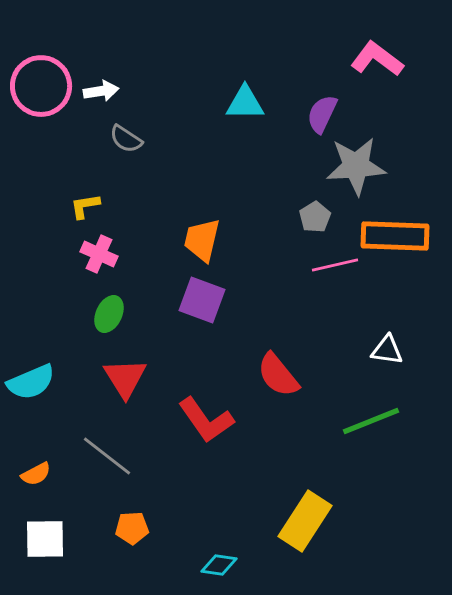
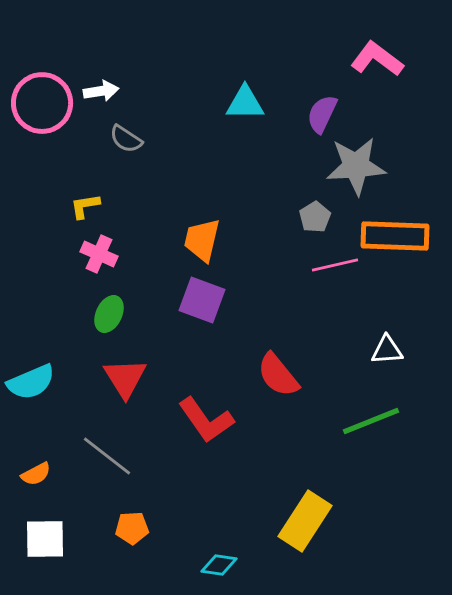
pink circle: moved 1 px right, 17 px down
white triangle: rotated 12 degrees counterclockwise
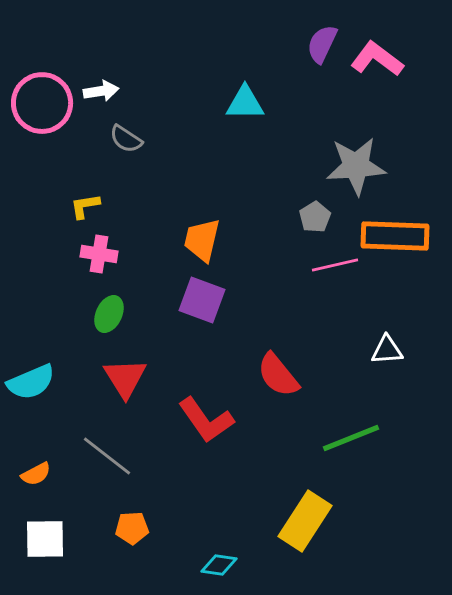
purple semicircle: moved 70 px up
pink cross: rotated 15 degrees counterclockwise
green line: moved 20 px left, 17 px down
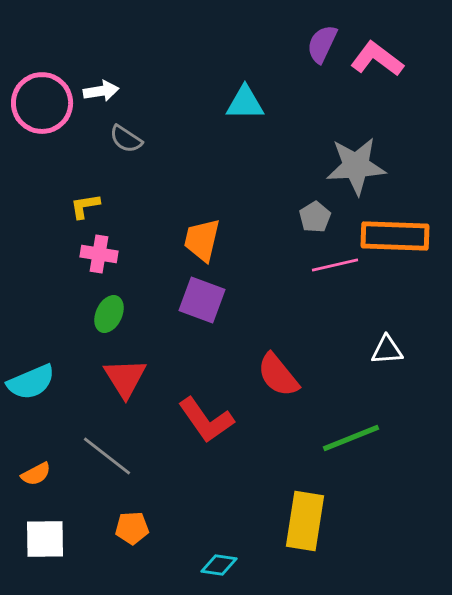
yellow rectangle: rotated 24 degrees counterclockwise
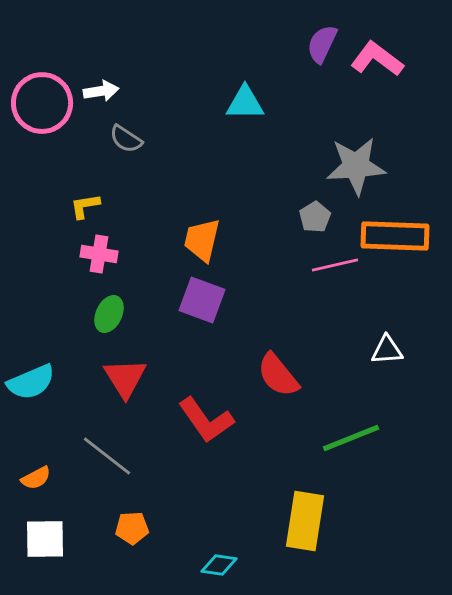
orange semicircle: moved 4 px down
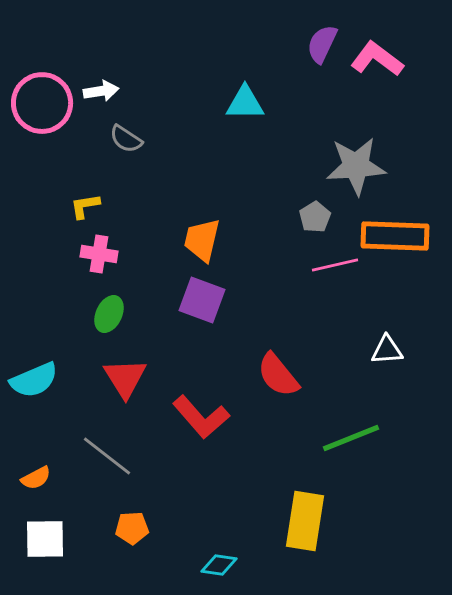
cyan semicircle: moved 3 px right, 2 px up
red L-shape: moved 5 px left, 3 px up; rotated 6 degrees counterclockwise
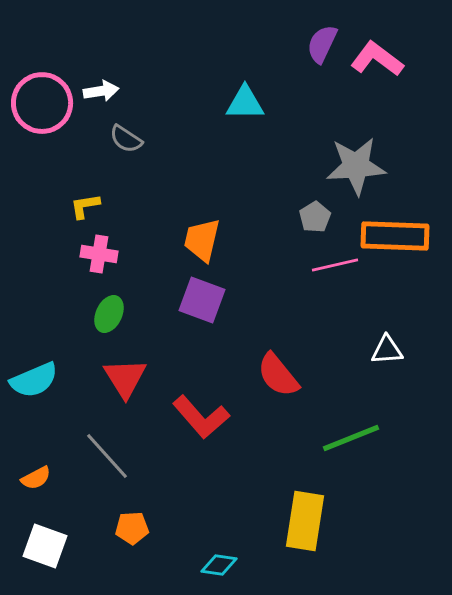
gray line: rotated 10 degrees clockwise
white square: moved 7 px down; rotated 21 degrees clockwise
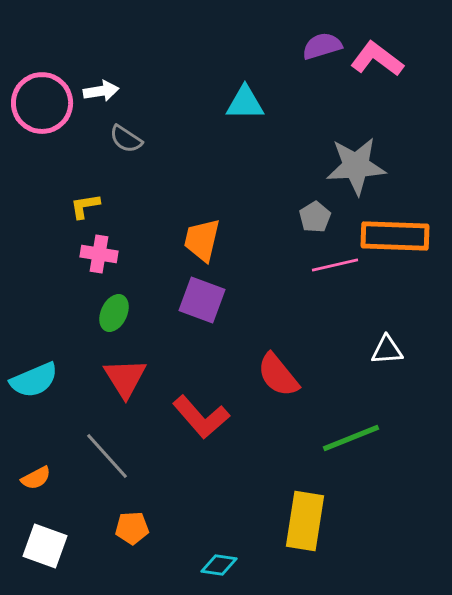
purple semicircle: moved 2 px down; rotated 48 degrees clockwise
green ellipse: moved 5 px right, 1 px up
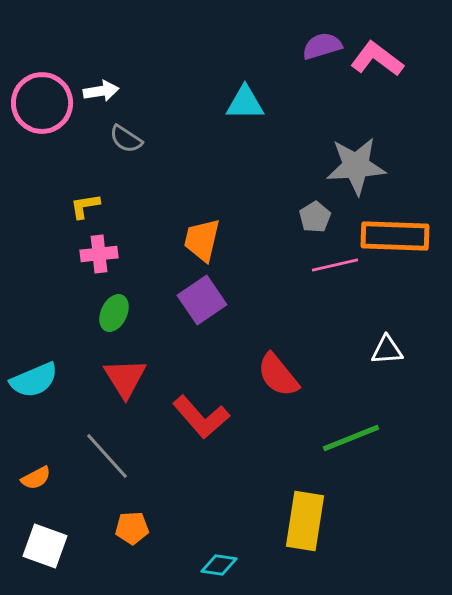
pink cross: rotated 15 degrees counterclockwise
purple square: rotated 36 degrees clockwise
